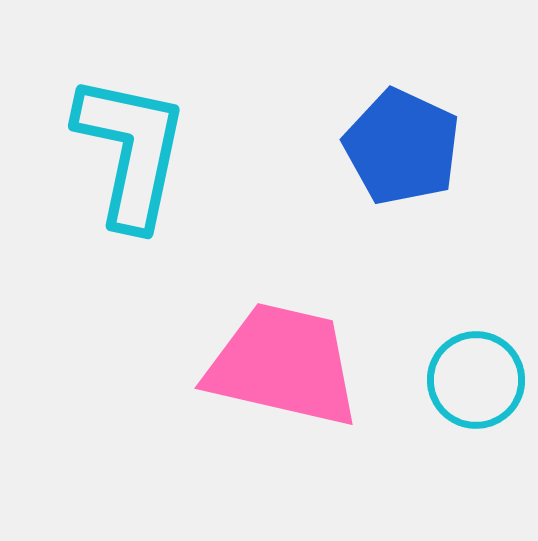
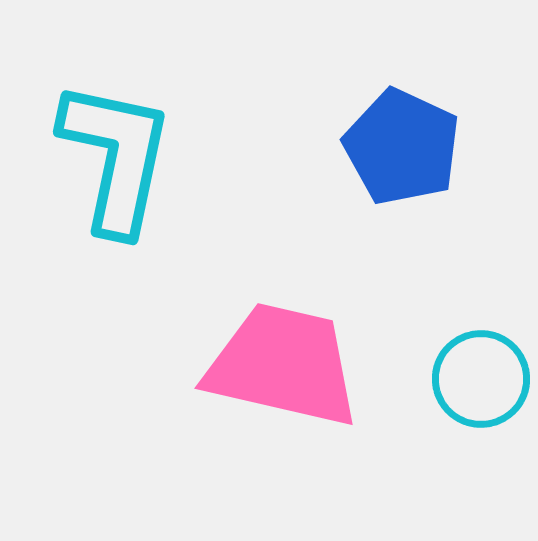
cyan L-shape: moved 15 px left, 6 px down
cyan circle: moved 5 px right, 1 px up
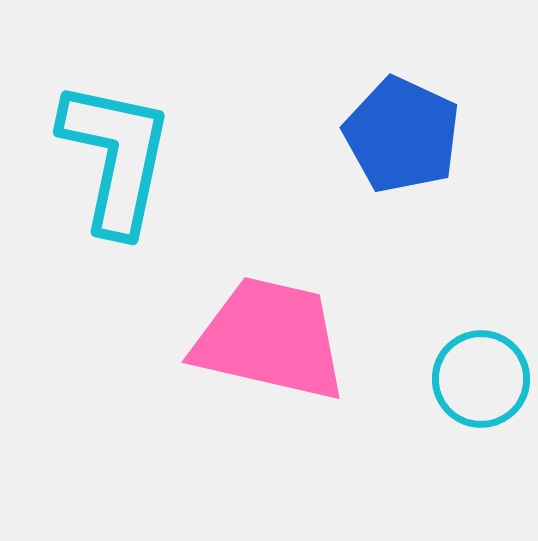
blue pentagon: moved 12 px up
pink trapezoid: moved 13 px left, 26 px up
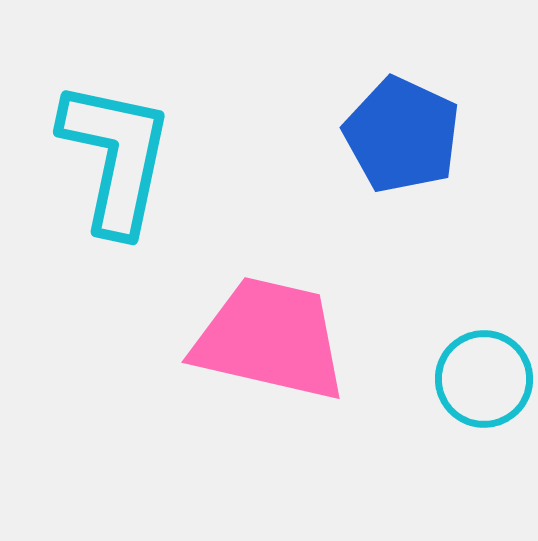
cyan circle: moved 3 px right
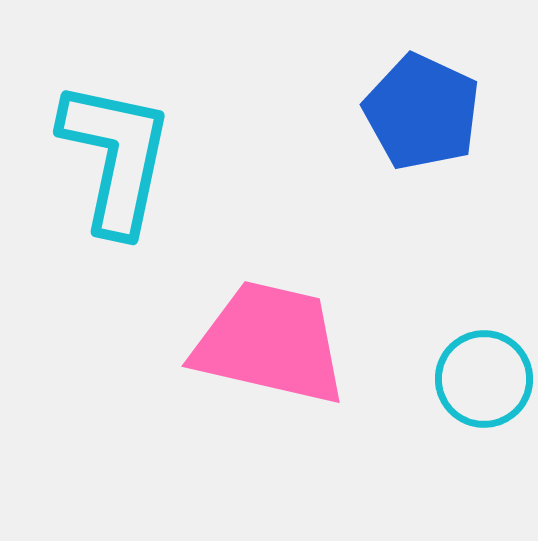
blue pentagon: moved 20 px right, 23 px up
pink trapezoid: moved 4 px down
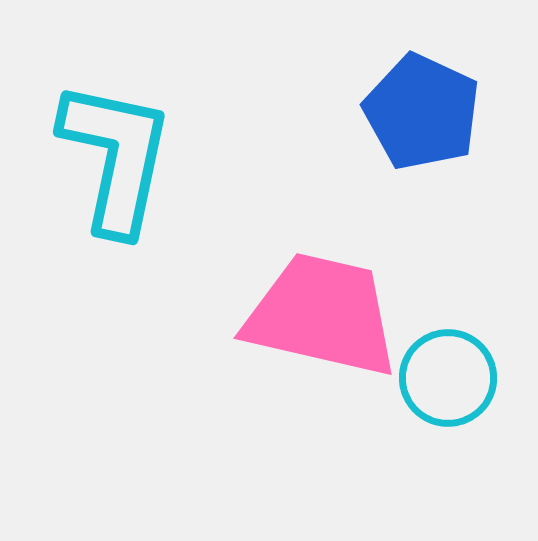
pink trapezoid: moved 52 px right, 28 px up
cyan circle: moved 36 px left, 1 px up
